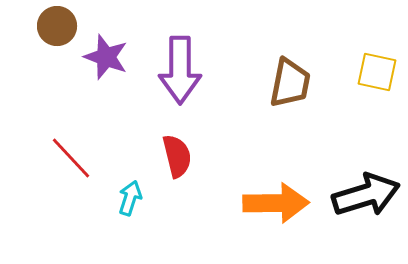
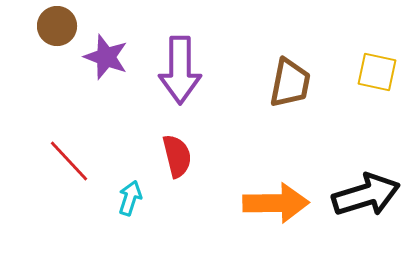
red line: moved 2 px left, 3 px down
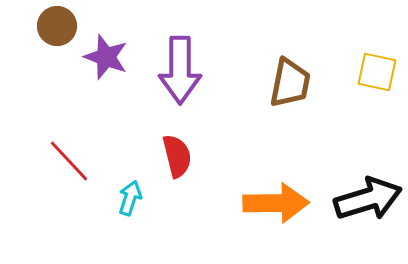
black arrow: moved 2 px right, 4 px down
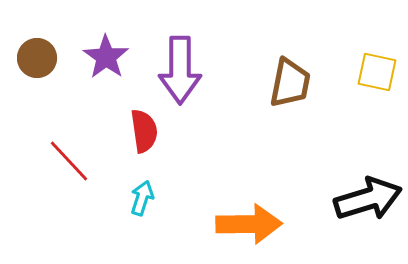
brown circle: moved 20 px left, 32 px down
purple star: rotated 15 degrees clockwise
red semicircle: moved 33 px left, 25 px up; rotated 6 degrees clockwise
cyan arrow: moved 12 px right
orange arrow: moved 27 px left, 21 px down
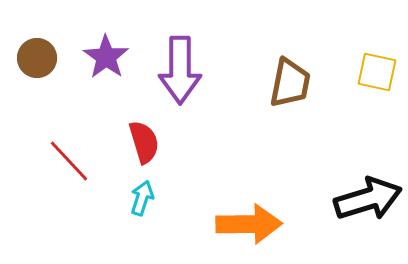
red semicircle: moved 11 px down; rotated 9 degrees counterclockwise
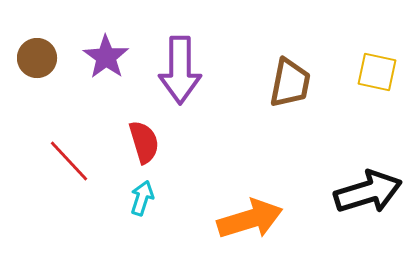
black arrow: moved 7 px up
orange arrow: moved 1 px right, 5 px up; rotated 16 degrees counterclockwise
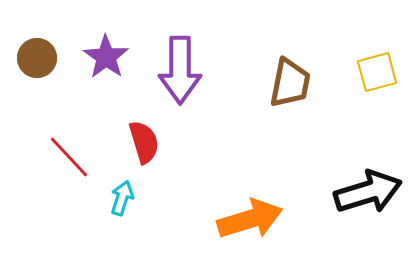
yellow square: rotated 27 degrees counterclockwise
red line: moved 4 px up
cyan arrow: moved 20 px left
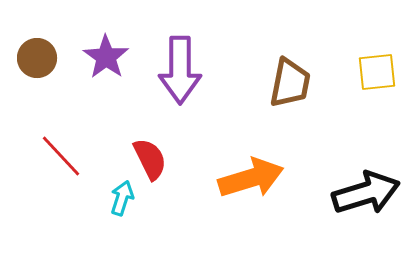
yellow square: rotated 9 degrees clockwise
red semicircle: moved 6 px right, 17 px down; rotated 9 degrees counterclockwise
red line: moved 8 px left, 1 px up
black arrow: moved 2 px left, 1 px down
orange arrow: moved 1 px right, 41 px up
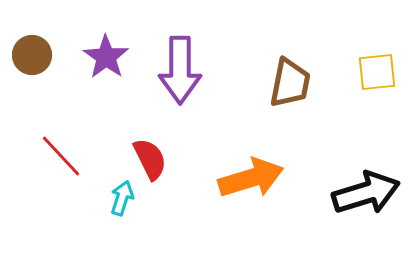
brown circle: moved 5 px left, 3 px up
